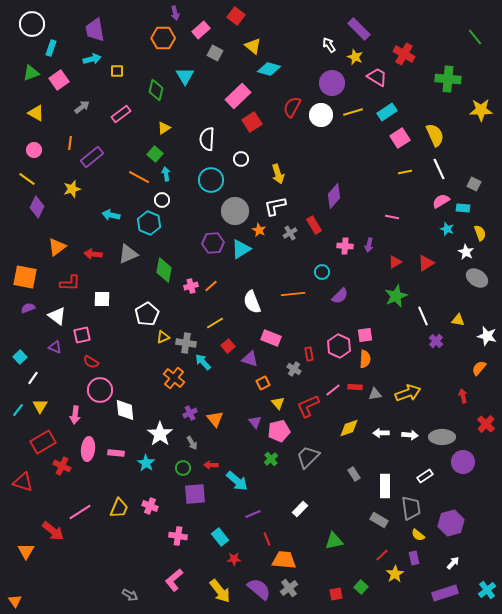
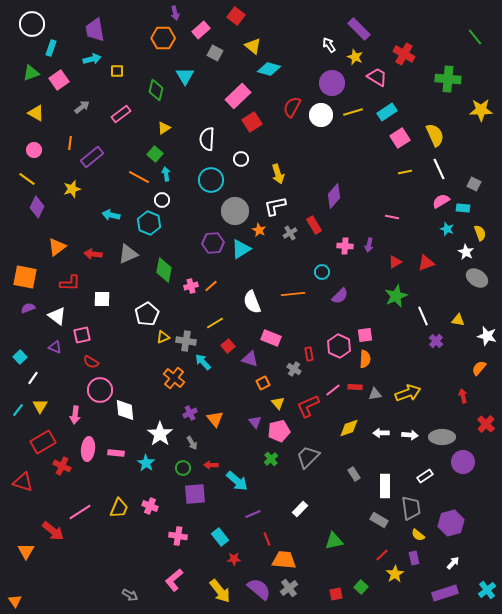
red triangle at (426, 263): rotated 12 degrees clockwise
gray cross at (186, 343): moved 2 px up
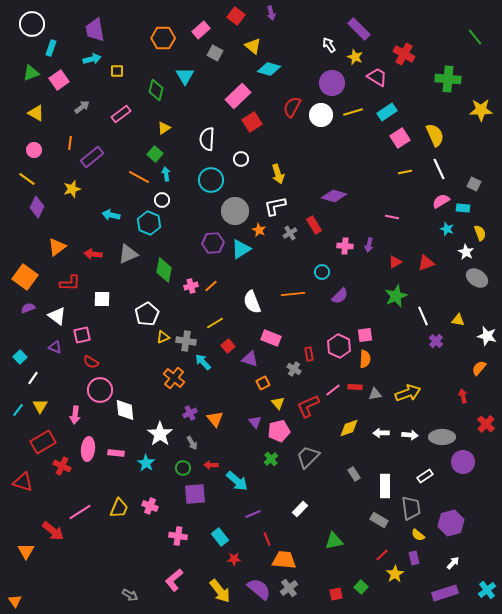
purple arrow at (175, 13): moved 96 px right
purple diamond at (334, 196): rotated 65 degrees clockwise
orange square at (25, 277): rotated 25 degrees clockwise
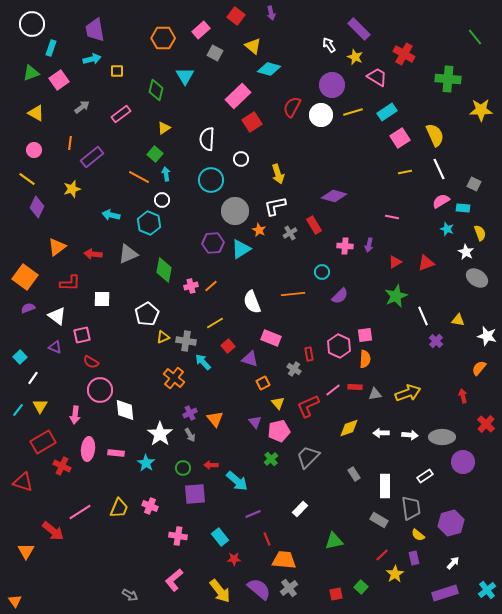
purple circle at (332, 83): moved 2 px down
gray arrow at (192, 443): moved 2 px left, 8 px up
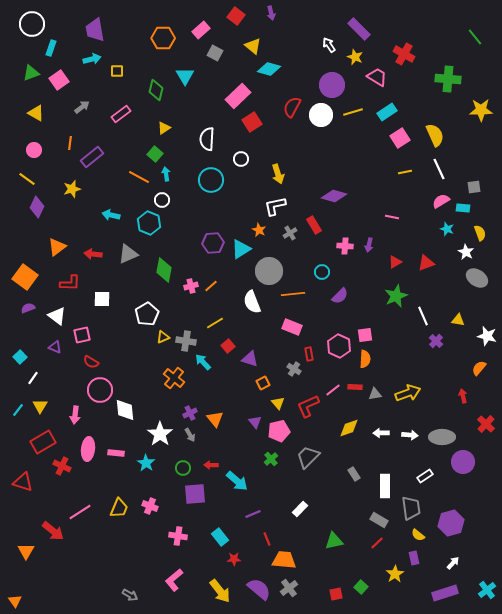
gray square at (474, 184): moved 3 px down; rotated 32 degrees counterclockwise
gray circle at (235, 211): moved 34 px right, 60 px down
pink rectangle at (271, 338): moved 21 px right, 11 px up
red line at (382, 555): moved 5 px left, 12 px up
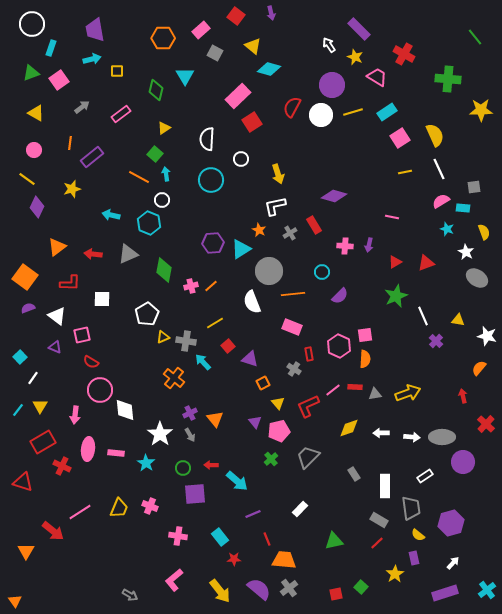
yellow semicircle at (480, 233): moved 4 px right, 1 px up
white arrow at (410, 435): moved 2 px right, 2 px down
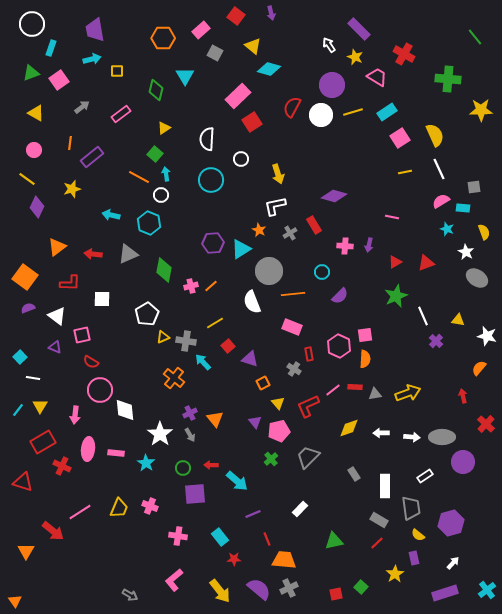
white circle at (162, 200): moved 1 px left, 5 px up
white line at (33, 378): rotated 64 degrees clockwise
gray cross at (289, 588): rotated 12 degrees clockwise
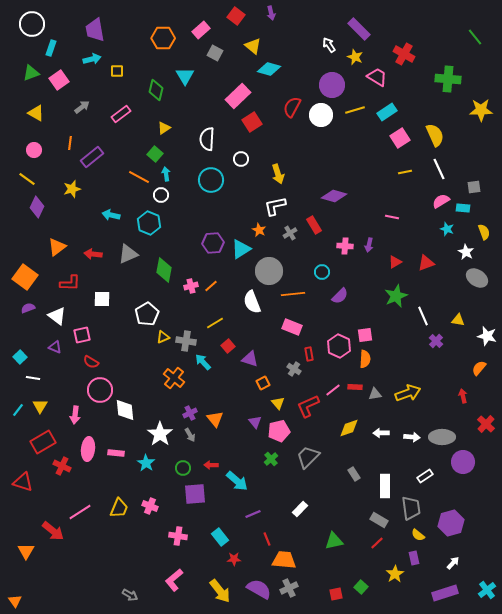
yellow line at (353, 112): moved 2 px right, 2 px up
purple semicircle at (259, 589): rotated 10 degrees counterclockwise
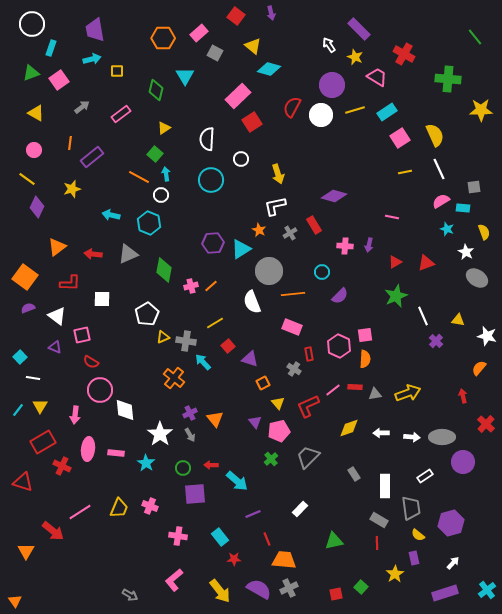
pink rectangle at (201, 30): moved 2 px left, 3 px down
red line at (377, 543): rotated 48 degrees counterclockwise
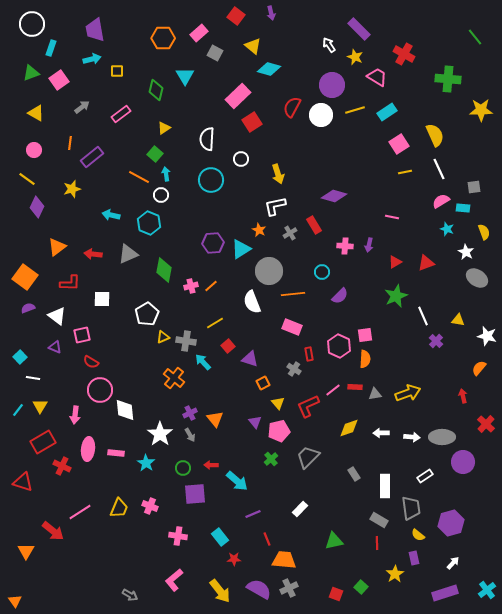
pink square at (400, 138): moved 1 px left, 6 px down
red square at (336, 594): rotated 32 degrees clockwise
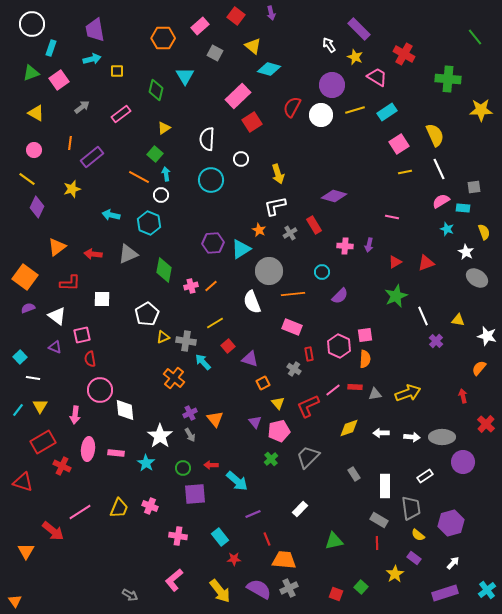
pink rectangle at (199, 33): moved 1 px right, 7 px up
red semicircle at (91, 362): moved 1 px left, 3 px up; rotated 49 degrees clockwise
white star at (160, 434): moved 2 px down
purple rectangle at (414, 558): rotated 40 degrees counterclockwise
